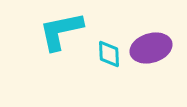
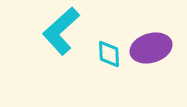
cyan L-shape: rotated 30 degrees counterclockwise
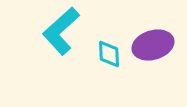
purple ellipse: moved 2 px right, 3 px up
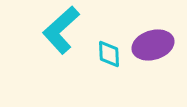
cyan L-shape: moved 1 px up
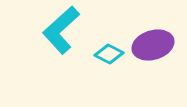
cyan diamond: rotated 60 degrees counterclockwise
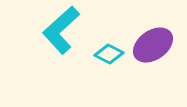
purple ellipse: rotated 18 degrees counterclockwise
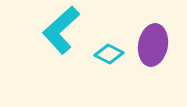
purple ellipse: rotated 45 degrees counterclockwise
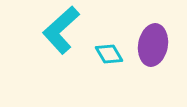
cyan diamond: rotated 32 degrees clockwise
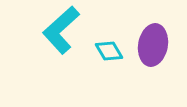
cyan diamond: moved 3 px up
